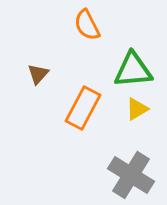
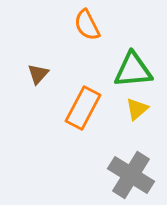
yellow triangle: rotated 10 degrees counterclockwise
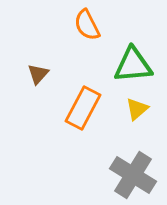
green triangle: moved 5 px up
gray cross: moved 2 px right
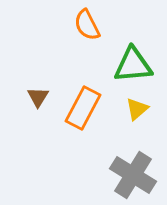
brown triangle: moved 23 px down; rotated 10 degrees counterclockwise
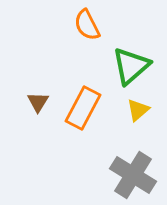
green triangle: moved 2 px left, 1 px down; rotated 36 degrees counterclockwise
brown triangle: moved 5 px down
yellow triangle: moved 1 px right, 1 px down
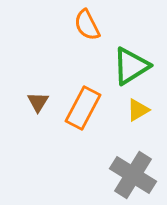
green triangle: rotated 9 degrees clockwise
yellow triangle: rotated 10 degrees clockwise
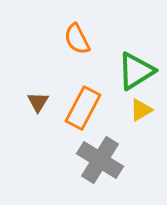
orange semicircle: moved 10 px left, 14 px down
green triangle: moved 5 px right, 5 px down
yellow triangle: moved 3 px right
gray cross: moved 33 px left, 15 px up
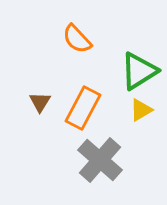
orange semicircle: rotated 16 degrees counterclockwise
green triangle: moved 3 px right
brown triangle: moved 2 px right
gray cross: rotated 9 degrees clockwise
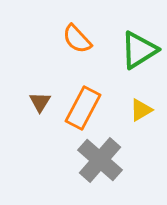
green triangle: moved 21 px up
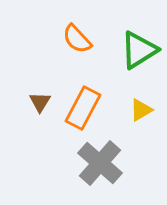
gray cross: moved 3 px down
